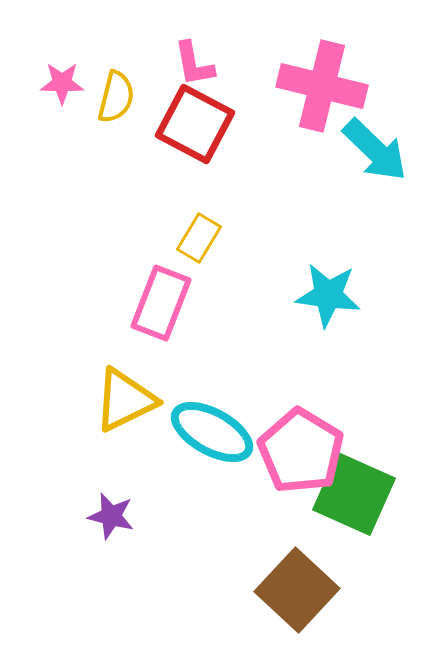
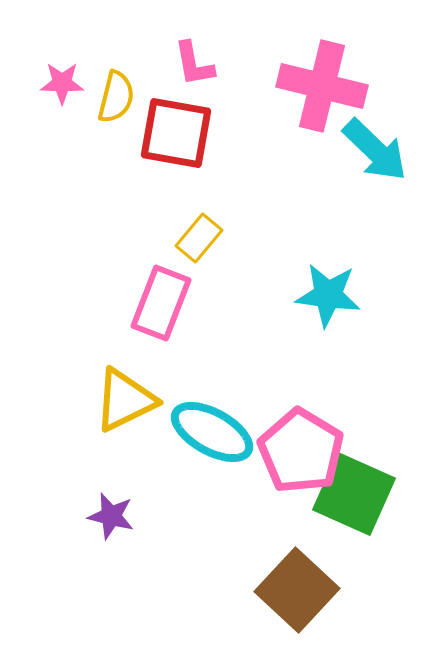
red square: moved 19 px left, 9 px down; rotated 18 degrees counterclockwise
yellow rectangle: rotated 9 degrees clockwise
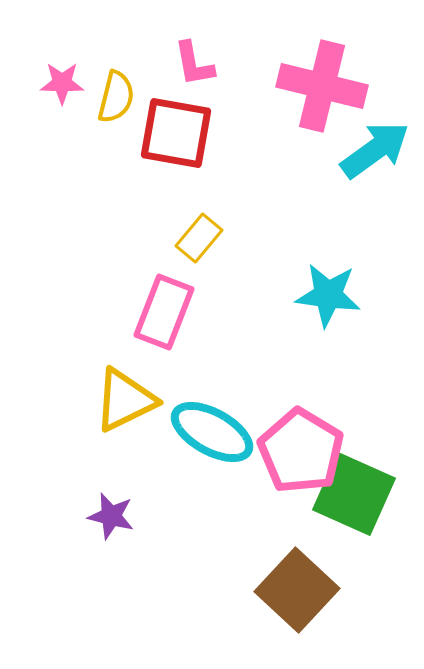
cyan arrow: rotated 80 degrees counterclockwise
pink rectangle: moved 3 px right, 9 px down
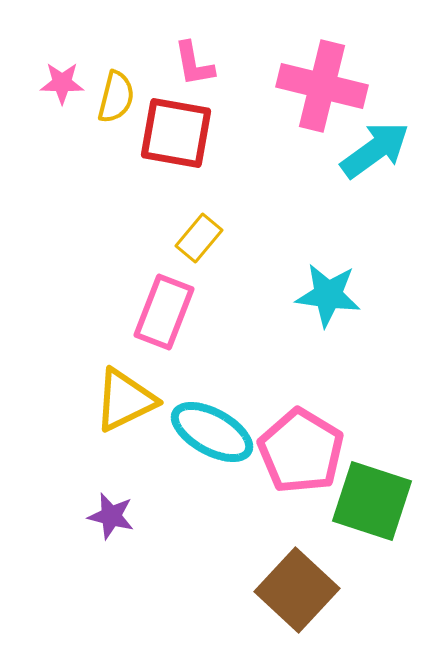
green square: moved 18 px right, 7 px down; rotated 6 degrees counterclockwise
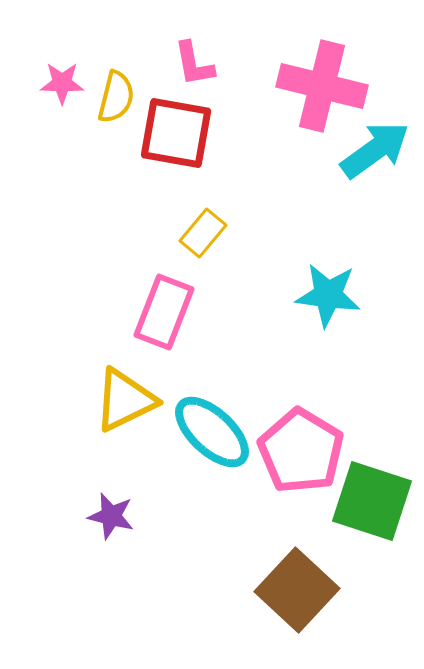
yellow rectangle: moved 4 px right, 5 px up
cyan ellipse: rotated 14 degrees clockwise
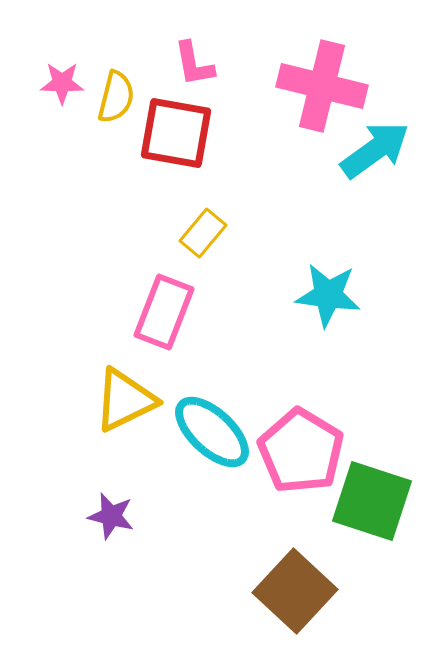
brown square: moved 2 px left, 1 px down
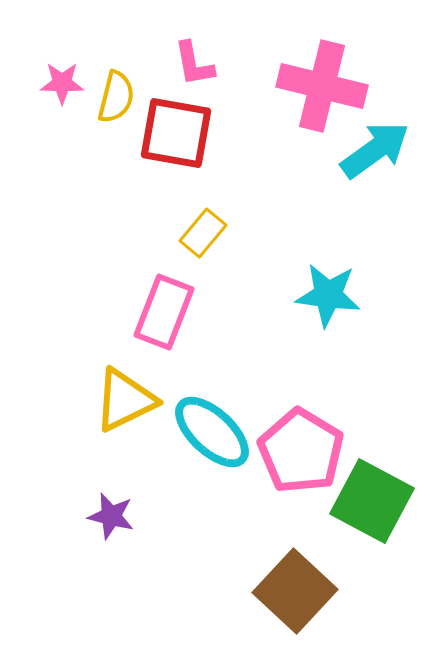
green square: rotated 10 degrees clockwise
